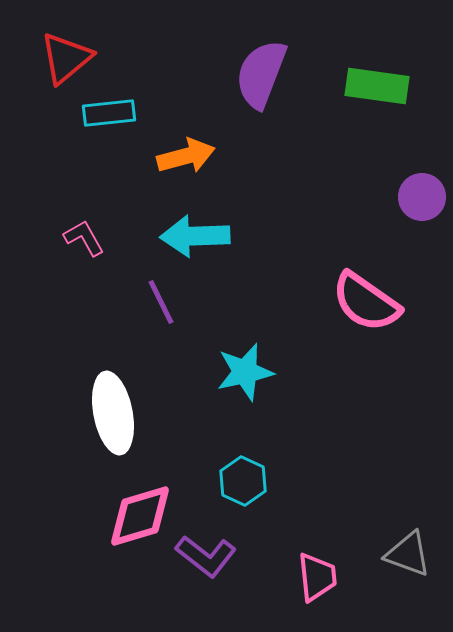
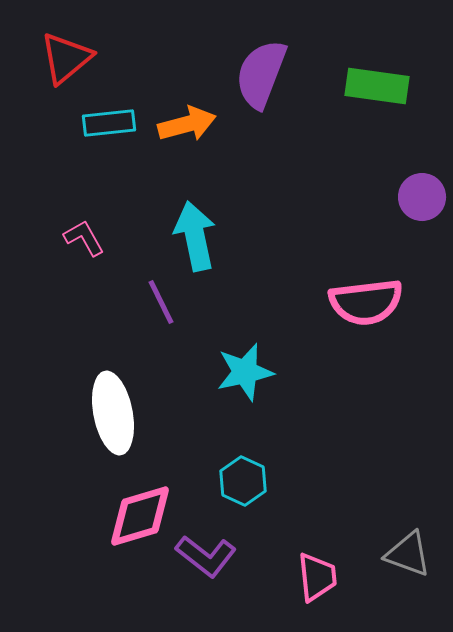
cyan rectangle: moved 10 px down
orange arrow: moved 1 px right, 32 px up
cyan arrow: rotated 80 degrees clockwise
pink semicircle: rotated 42 degrees counterclockwise
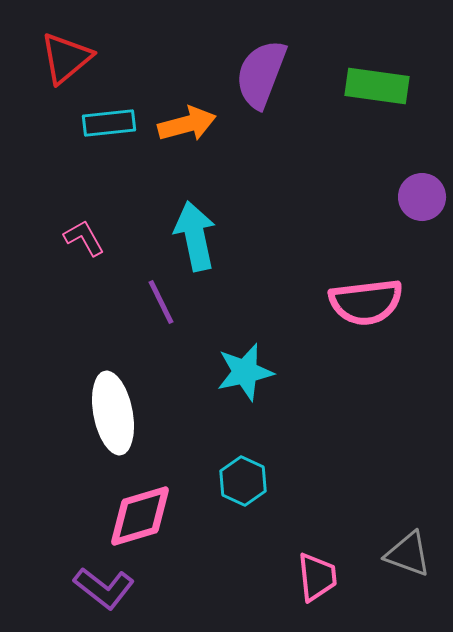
purple L-shape: moved 102 px left, 32 px down
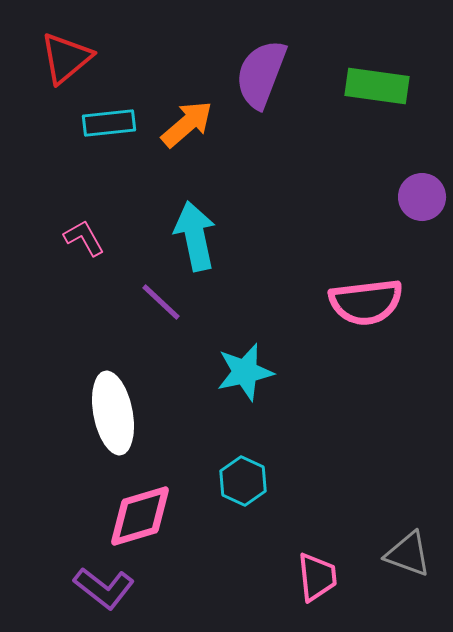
orange arrow: rotated 26 degrees counterclockwise
purple line: rotated 21 degrees counterclockwise
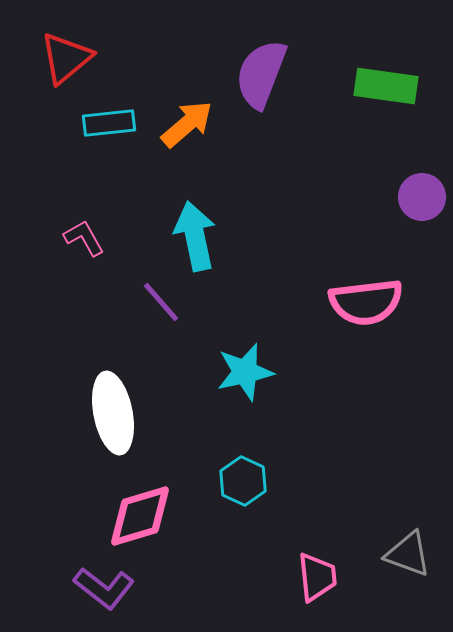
green rectangle: moved 9 px right
purple line: rotated 6 degrees clockwise
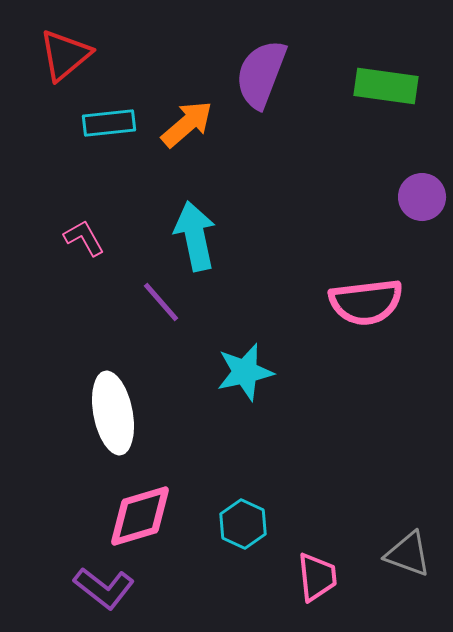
red triangle: moved 1 px left, 3 px up
cyan hexagon: moved 43 px down
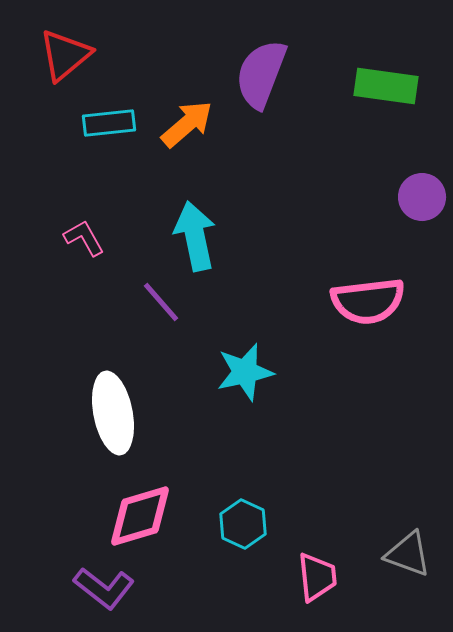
pink semicircle: moved 2 px right, 1 px up
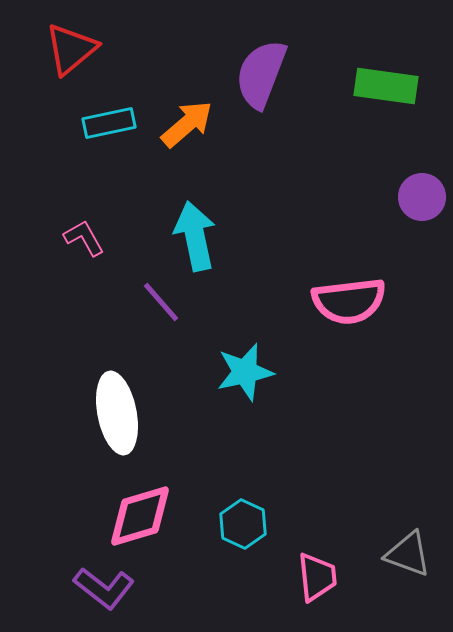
red triangle: moved 6 px right, 6 px up
cyan rectangle: rotated 6 degrees counterclockwise
pink semicircle: moved 19 px left
white ellipse: moved 4 px right
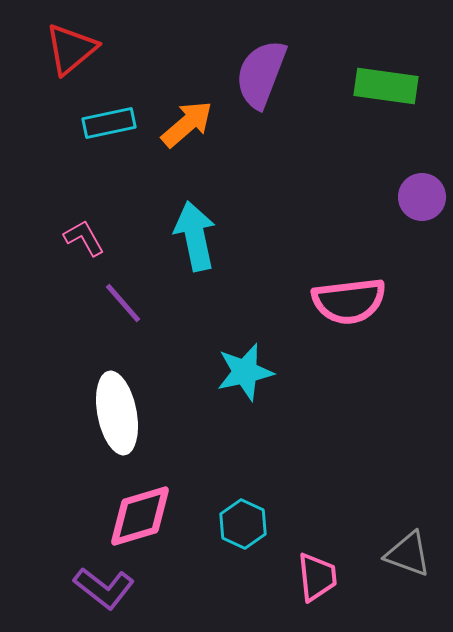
purple line: moved 38 px left, 1 px down
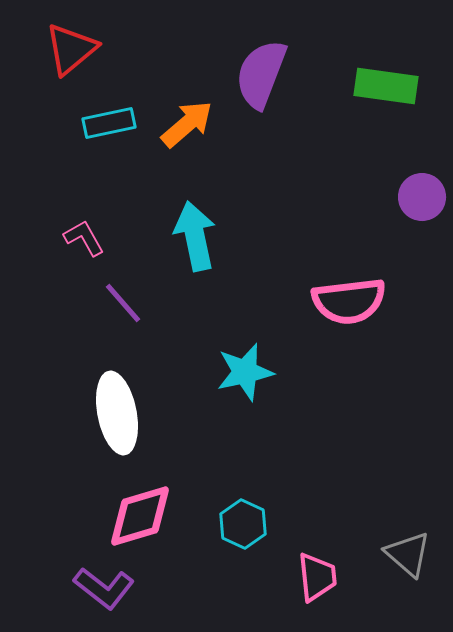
gray triangle: rotated 21 degrees clockwise
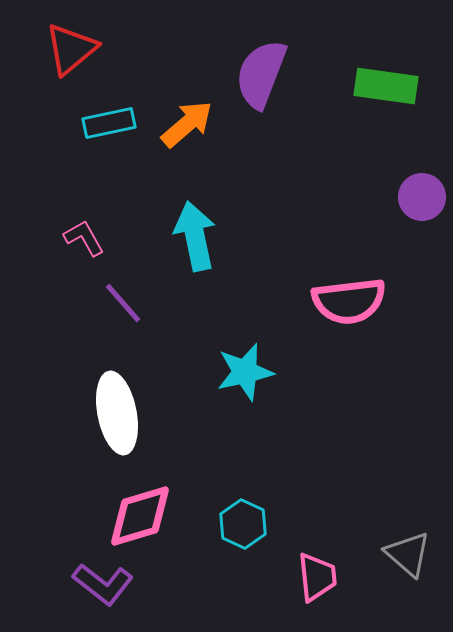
purple L-shape: moved 1 px left, 4 px up
